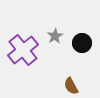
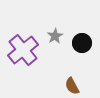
brown semicircle: moved 1 px right
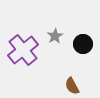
black circle: moved 1 px right, 1 px down
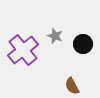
gray star: rotated 21 degrees counterclockwise
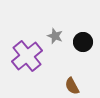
black circle: moved 2 px up
purple cross: moved 4 px right, 6 px down
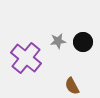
gray star: moved 3 px right, 5 px down; rotated 28 degrees counterclockwise
purple cross: moved 1 px left, 2 px down; rotated 12 degrees counterclockwise
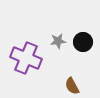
purple cross: rotated 16 degrees counterclockwise
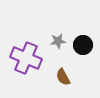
black circle: moved 3 px down
brown semicircle: moved 9 px left, 9 px up
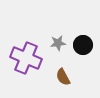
gray star: moved 2 px down
